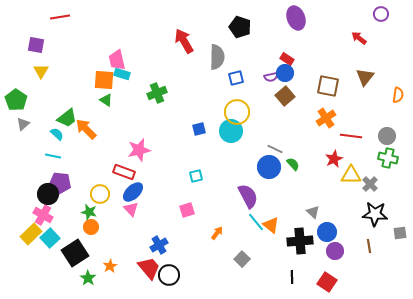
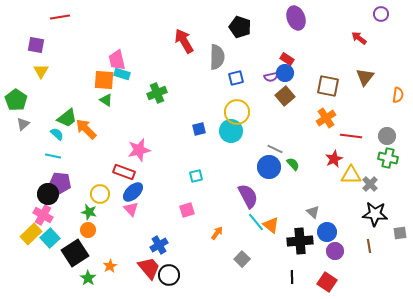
orange circle at (91, 227): moved 3 px left, 3 px down
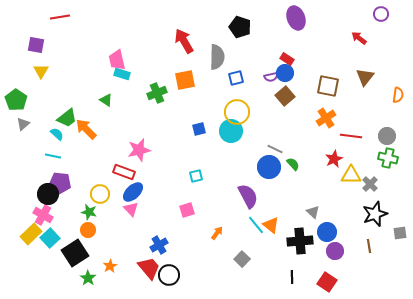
orange square at (104, 80): moved 81 px right; rotated 15 degrees counterclockwise
black star at (375, 214): rotated 25 degrees counterclockwise
cyan line at (256, 222): moved 3 px down
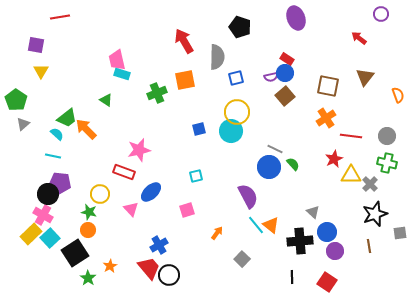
orange semicircle at (398, 95): rotated 28 degrees counterclockwise
green cross at (388, 158): moved 1 px left, 5 px down
blue ellipse at (133, 192): moved 18 px right
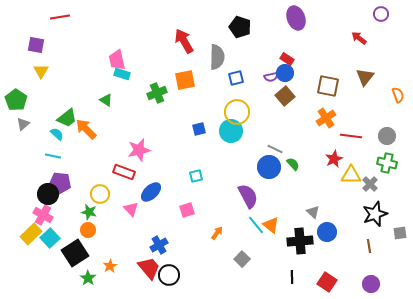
purple circle at (335, 251): moved 36 px right, 33 px down
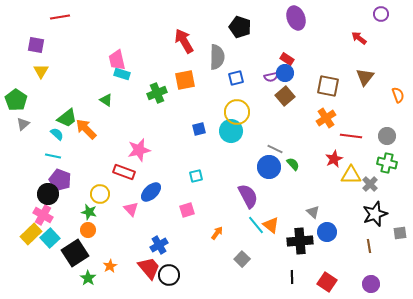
purple pentagon at (60, 183): moved 3 px up; rotated 15 degrees clockwise
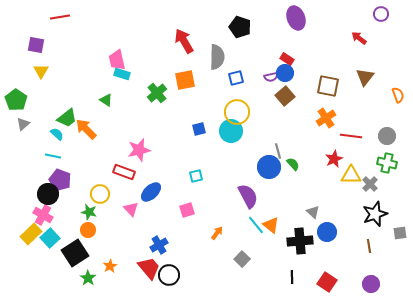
green cross at (157, 93): rotated 18 degrees counterclockwise
gray line at (275, 149): moved 3 px right, 2 px down; rotated 49 degrees clockwise
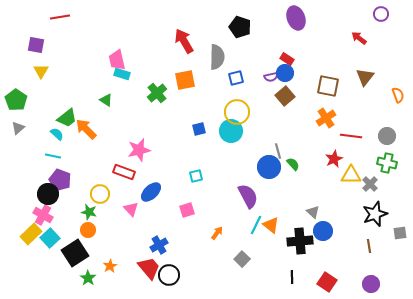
gray triangle at (23, 124): moved 5 px left, 4 px down
cyan line at (256, 225): rotated 66 degrees clockwise
blue circle at (327, 232): moved 4 px left, 1 px up
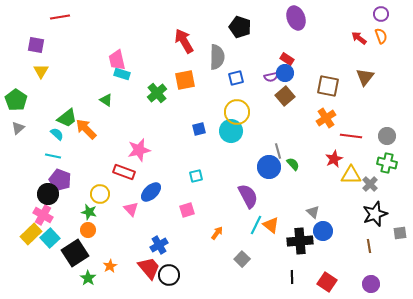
orange semicircle at (398, 95): moved 17 px left, 59 px up
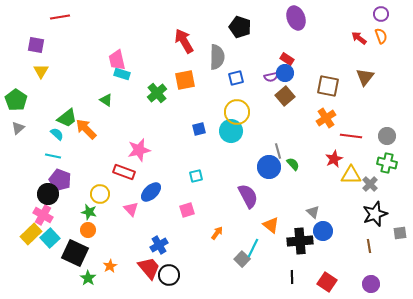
cyan line at (256, 225): moved 3 px left, 23 px down
black square at (75, 253): rotated 32 degrees counterclockwise
